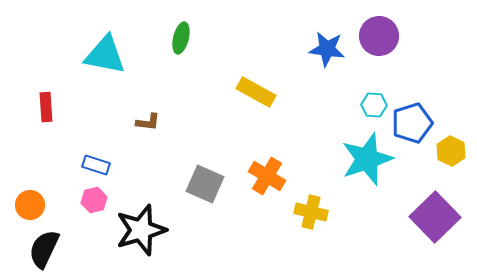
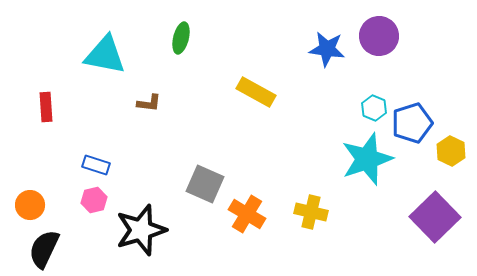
cyan hexagon: moved 3 px down; rotated 20 degrees clockwise
brown L-shape: moved 1 px right, 19 px up
orange cross: moved 20 px left, 38 px down
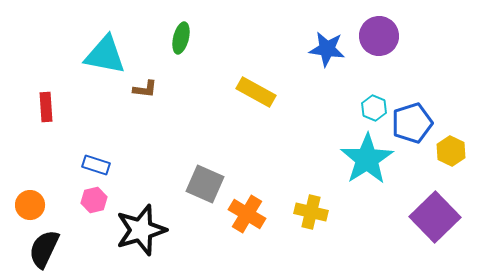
brown L-shape: moved 4 px left, 14 px up
cyan star: rotated 14 degrees counterclockwise
